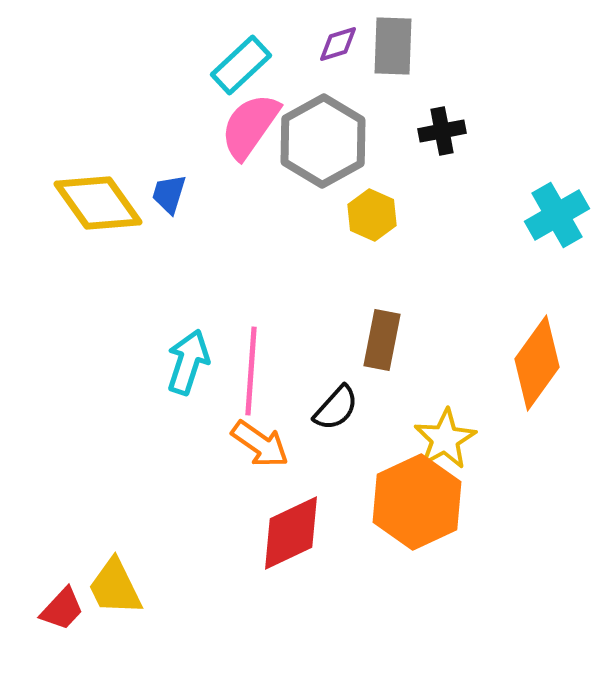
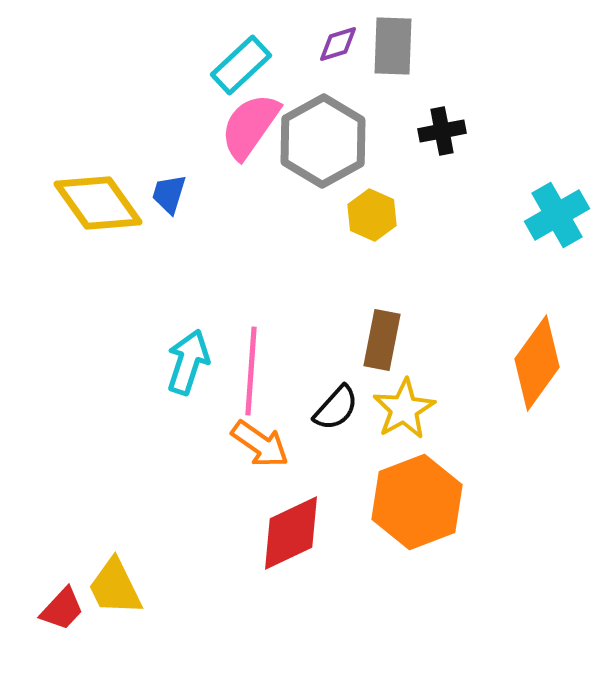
yellow star: moved 41 px left, 30 px up
orange hexagon: rotated 4 degrees clockwise
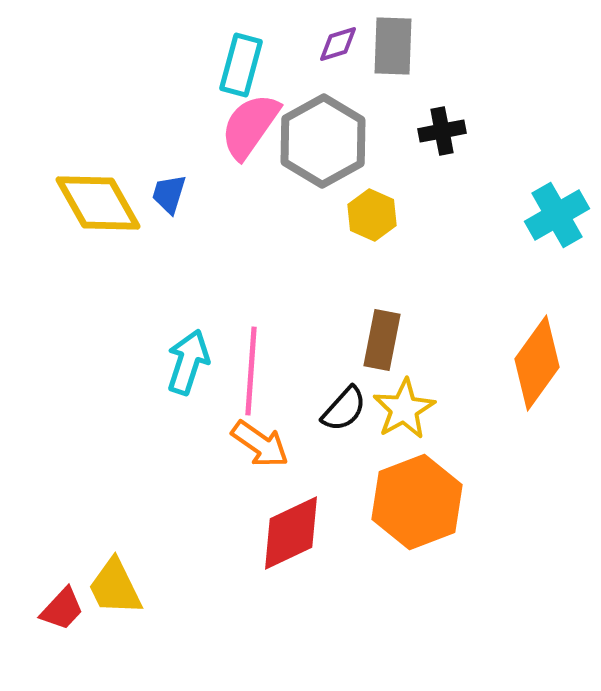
cyan rectangle: rotated 32 degrees counterclockwise
yellow diamond: rotated 6 degrees clockwise
black semicircle: moved 8 px right, 1 px down
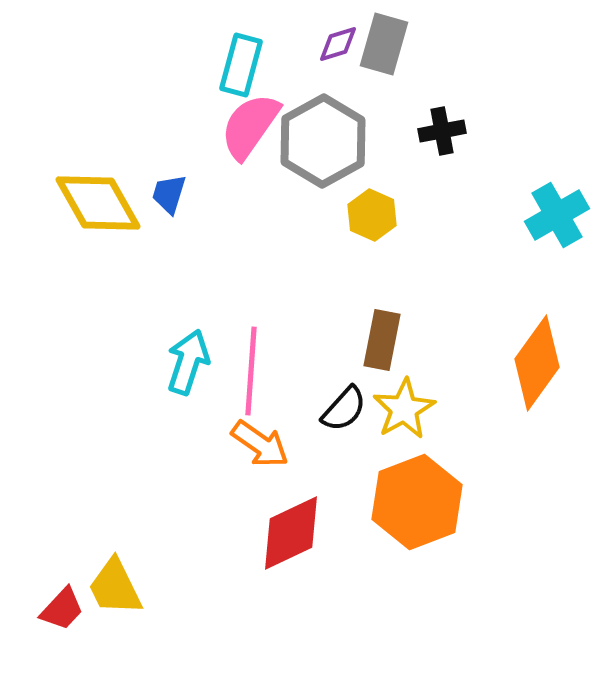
gray rectangle: moved 9 px left, 2 px up; rotated 14 degrees clockwise
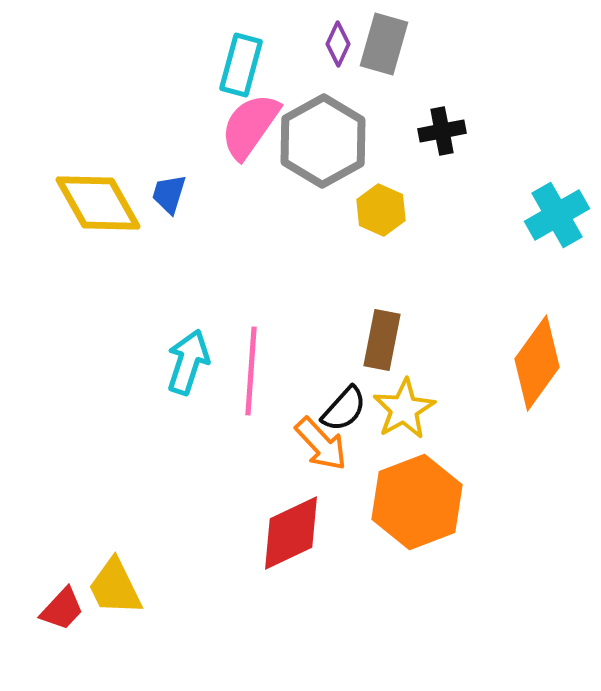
purple diamond: rotated 48 degrees counterclockwise
yellow hexagon: moved 9 px right, 5 px up
orange arrow: moved 61 px right; rotated 12 degrees clockwise
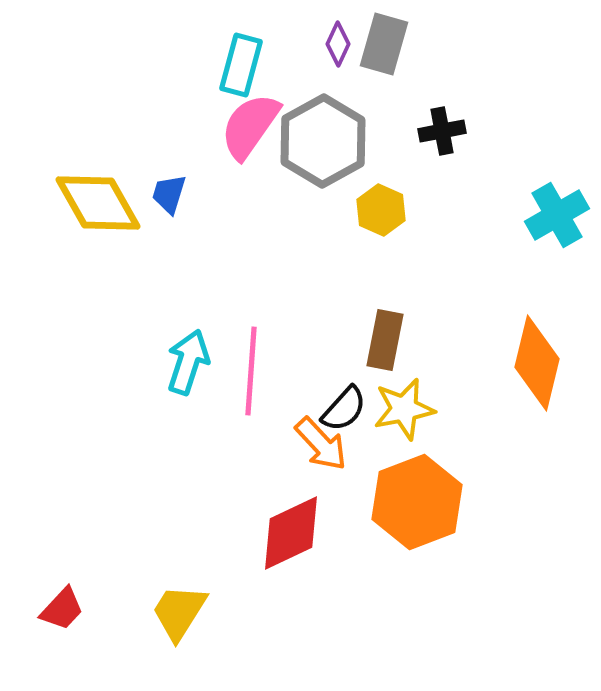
brown rectangle: moved 3 px right
orange diamond: rotated 22 degrees counterclockwise
yellow star: rotated 18 degrees clockwise
yellow trapezoid: moved 64 px right, 25 px down; rotated 58 degrees clockwise
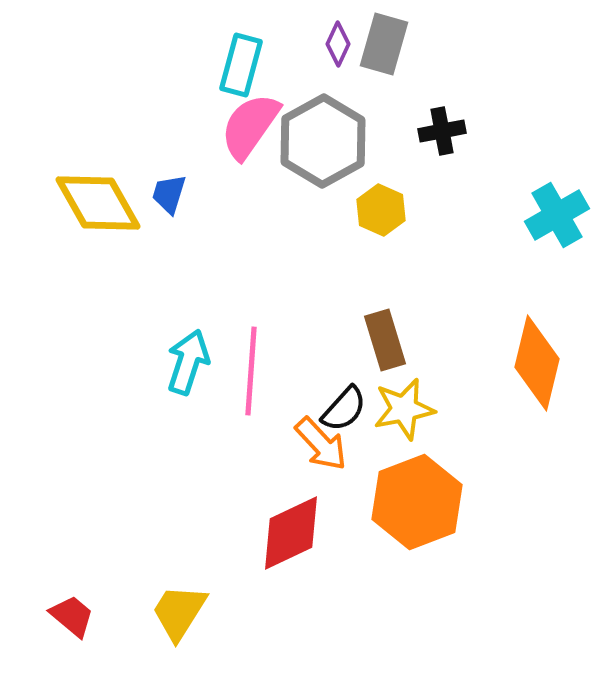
brown rectangle: rotated 28 degrees counterclockwise
red trapezoid: moved 10 px right, 7 px down; rotated 93 degrees counterclockwise
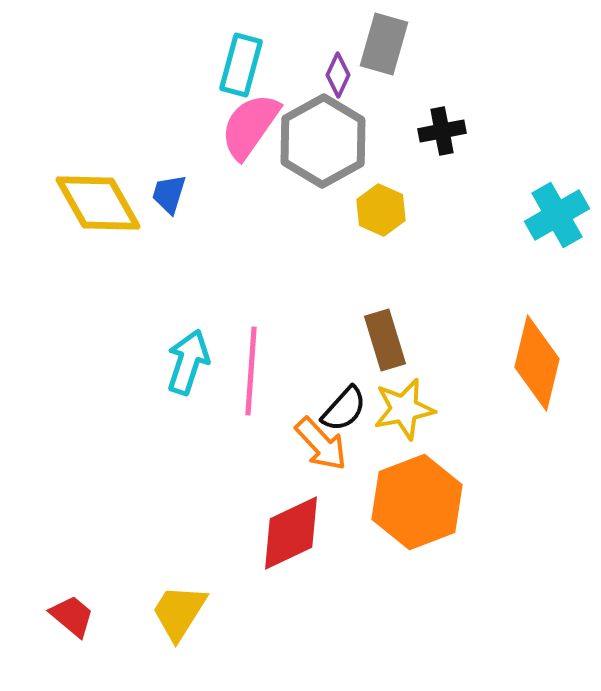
purple diamond: moved 31 px down
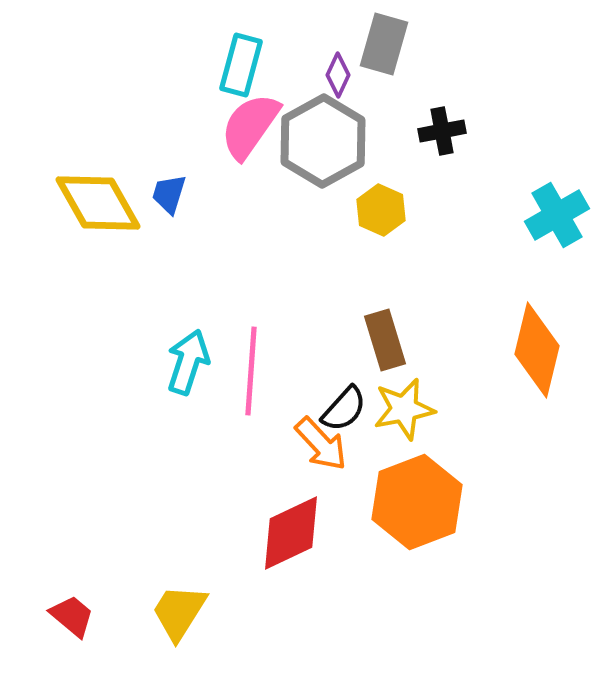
orange diamond: moved 13 px up
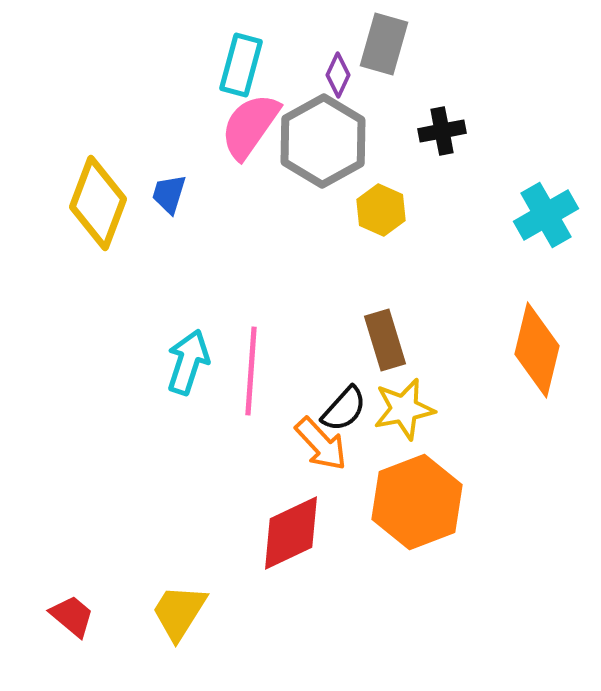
yellow diamond: rotated 50 degrees clockwise
cyan cross: moved 11 px left
